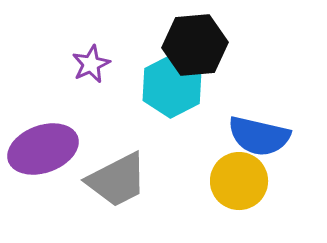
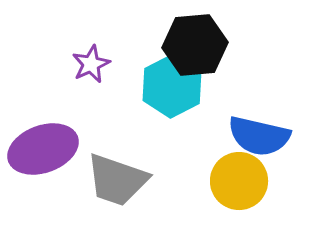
gray trapezoid: rotated 46 degrees clockwise
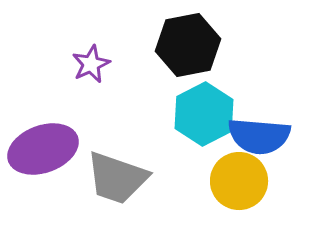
black hexagon: moved 7 px left; rotated 6 degrees counterclockwise
cyan hexagon: moved 32 px right, 28 px down
blue semicircle: rotated 8 degrees counterclockwise
gray trapezoid: moved 2 px up
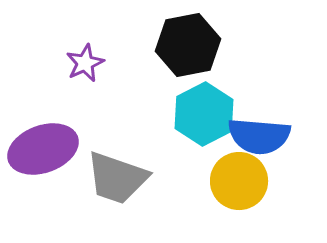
purple star: moved 6 px left, 1 px up
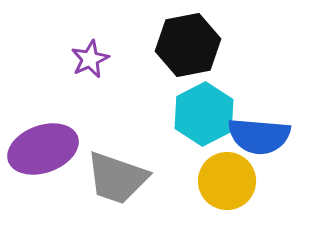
purple star: moved 5 px right, 4 px up
yellow circle: moved 12 px left
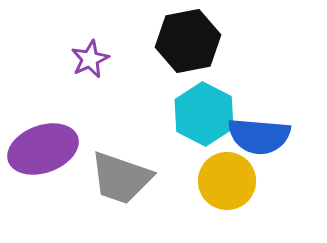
black hexagon: moved 4 px up
cyan hexagon: rotated 6 degrees counterclockwise
gray trapezoid: moved 4 px right
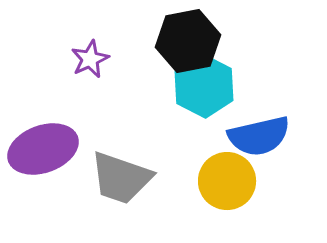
cyan hexagon: moved 28 px up
blue semicircle: rotated 18 degrees counterclockwise
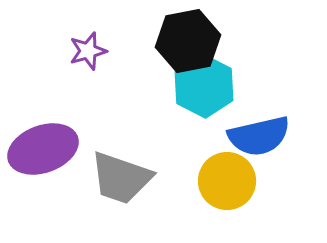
purple star: moved 2 px left, 8 px up; rotated 9 degrees clockwise
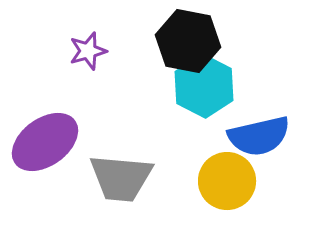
black hexagon: rotated 22 degrees clockwise
purple ellipse: moved 2 px right, 7 px up; rotated 16 degrees counterclockwise
gray trapezoid: rotated 14 degrees counterclockwise
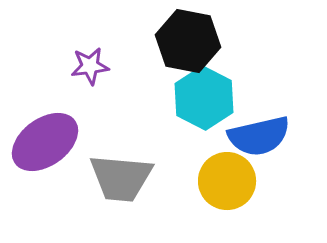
purple star: moved 2 px right, 15 px down; rotated 9 degrees clockwise
cyan hexagon: moved 12 px down
